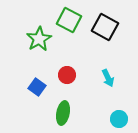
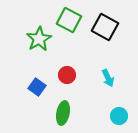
cyan circle: moved 3 px up
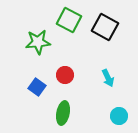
green star: moved 1 px left, 3 px down; rotated 25 degrees clockwise
red circle: moved 2 px left
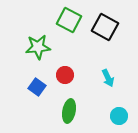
green star: moved 5 px down
green ellipse: moved 6 px right, 2 px up
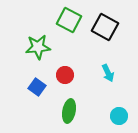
cyan arrow: moved 5 px up
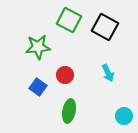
blue square: moved 1 px right
cyan circle: moved 5 px right
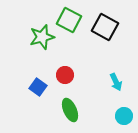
green star: moved 4 px right, 10 px up; rotated 10 degrees counterclockwise
cyan arrow: moved 8 px right, 9 px down
green ellipse: moved 1 px right, 1 px up; rotated 35 degrees counterclockwise
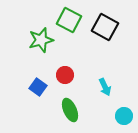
green star: moved 1 px left, 3 px down
cyan arrow: moved 11 px left, 5 px down
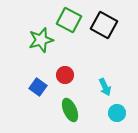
black square: moved 1 px left, 2 px up
cyan circle: moved 7 px left, 3 px up
